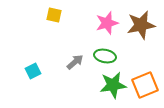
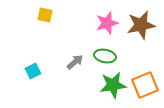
yellow square: moved 9 px left
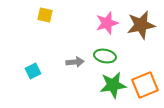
gray arrow: rotated 36 degrees clockwise
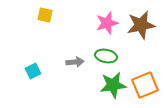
green ellipse: moved 1 px right
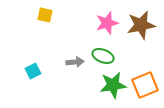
green ellipse: moved 3 px left; rotated 10 degrees clockwise
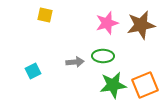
green ellipse: rotated 20 degrees counterclockwise
